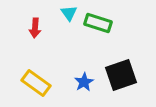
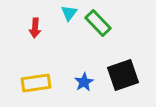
cyan triangle: rotated 12 degrees clockwise
green rectangle: rotated 28 degrees clockwise
black square: moved 2 px right
yellow rectangle: rotated 44 degrees counterclockwise
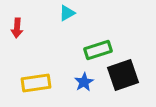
cyan triangle: moved 2 px left; rotated 24 degrees clockwise
green rectangle: moved 27 px down; rotated 64 degrees counterclockwise
red arrow: moved 18 px left
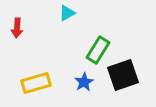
green rectangle: rotated 40 degrees counterclockwise
yellow rectangle: rotated 8 degrees counterclockwise
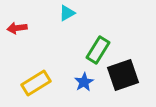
red arrow: rotated 78 degrees clockwise
yellow rectangle: rotated 16 degrees counterclockwise
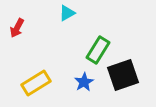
red arrow: rotated 54 degrees counterclockwise
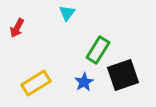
cyan triangle: rotated 24 degrees counterclockwise
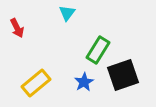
red arrow: rotated 54 degrees counterclockwise
yellow rectangle: rotated 8 degrees counterclockwise
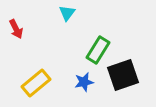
red arrow: moved 1 px left, 1 px down
blue star: rotated 18 degrees clockwise
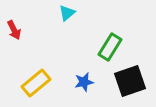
cyan triangle: rotated 12 degrees clockwise
red arrow: moved 2 px left, 1 px down
green rectangle: moved 12 px right, 3 px up
black square: moved 7 px right, 6 px down
